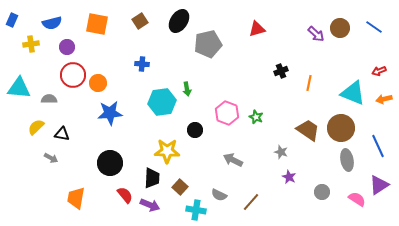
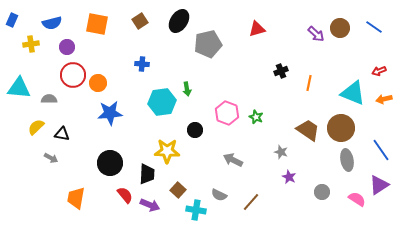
blue line at (378, 146): moved 3 px right, 4 px down; rotated 10 degrees counterclockwise
black trapezoid at (152, 178): moved 5 px left, 4 px up
brown square at (180, 187): moved 2 px left, 3 px down
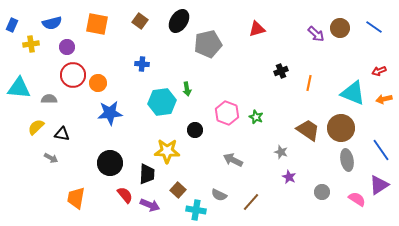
blue rectangle at (12, 20): moved 5 px down
brown square at (140, 21): rotated 21 degrees counterclockwise
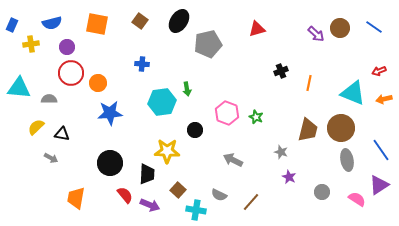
red circle at (73, 75): moved 2 px left, 2 px up
brown trapezoid at (308, 130): rotated 70 degrees clockwise
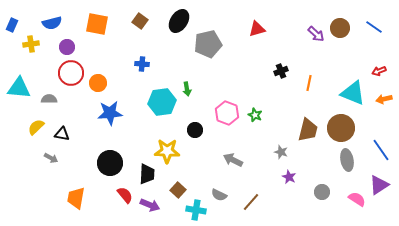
green star at (256, 117): moved 1 px left, 2 px up
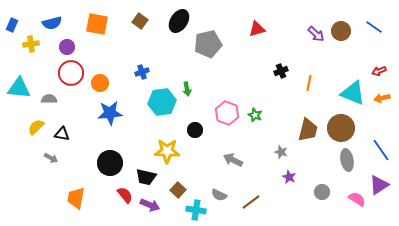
brown circle at (340, 28): moved 1 px right, 3 px down
blue cross at (142, 64): moved 8 px down; rotated 24 degrees counterclockwise
orange circle at (98, 83): moved 2 px right
orange arrow at (384, 99): moved 2 px left, 1 px up
black trapezoid at (147, 174): moved 1 px left, 3 px down; rotated 100 degrees clockwise
brown line at (251, 202): rotated 12 degrees clockwise
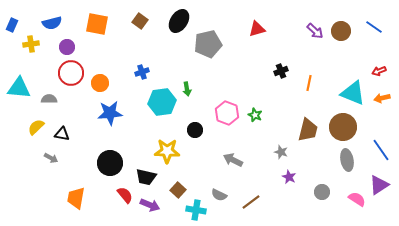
purple arrow at (316, 34): moved 1 px left, 3 px up
brown circle at (341, 128): moved 2 px right, 1 px up
